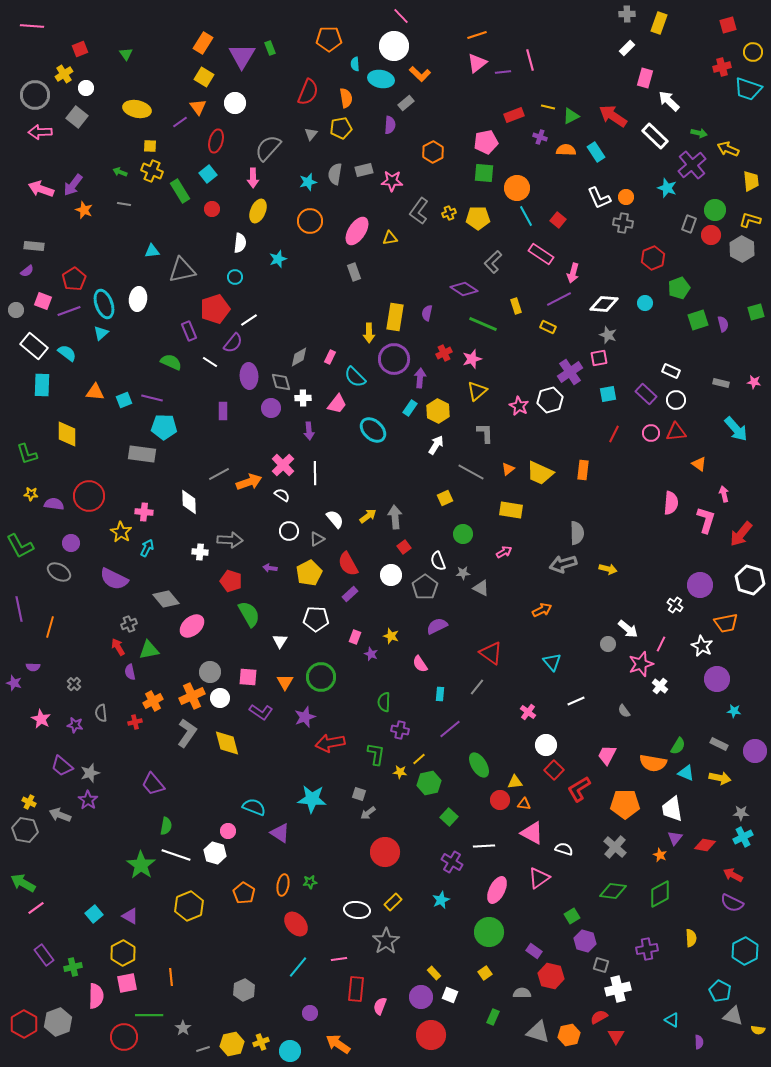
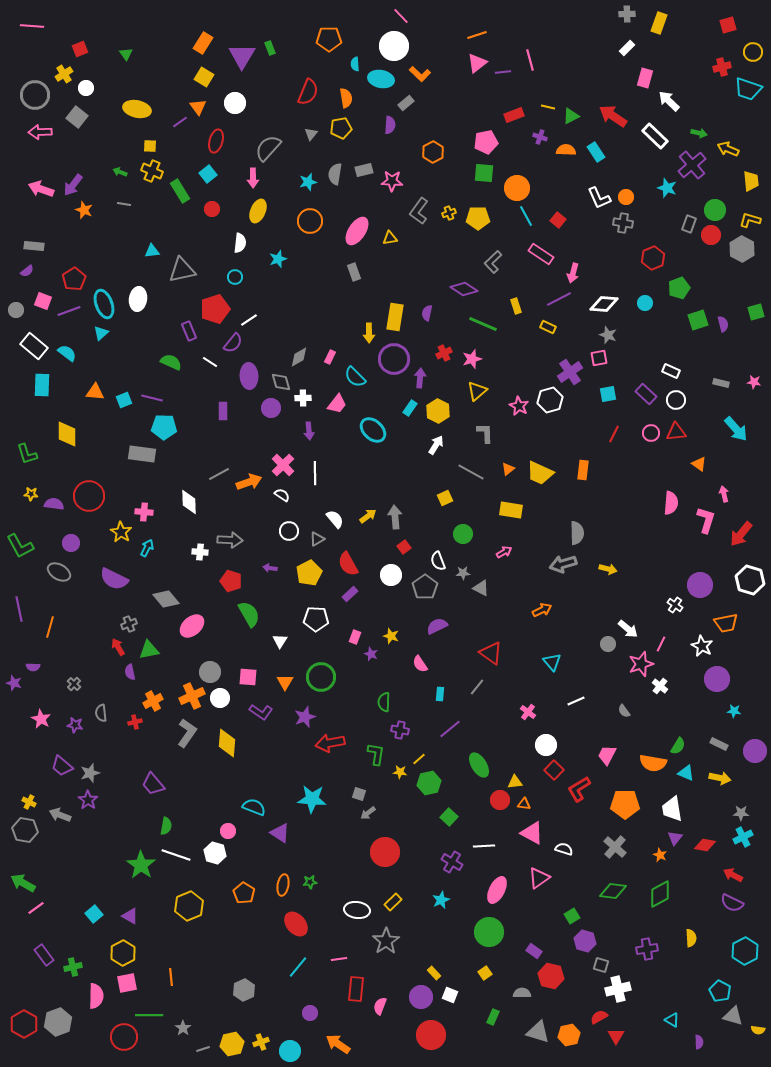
yellow diamond at (227, 743): rotated 20 degrees clockwise
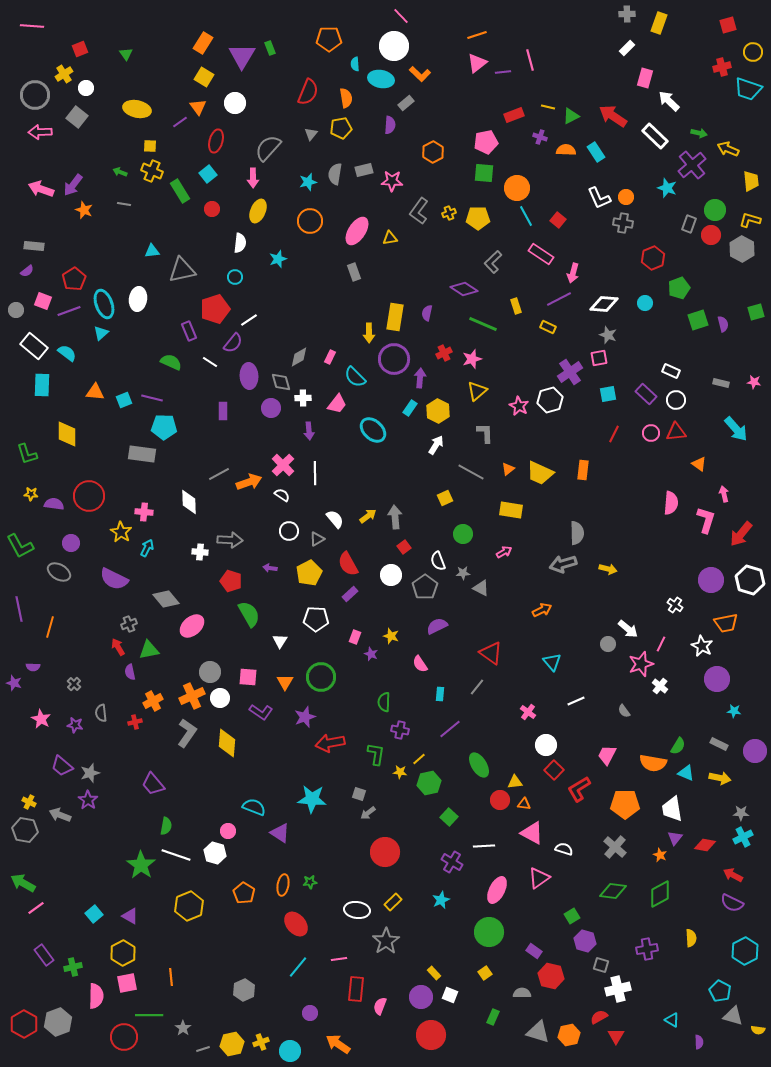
purple circle at (700, 585): moved 11 px right, 5 px up
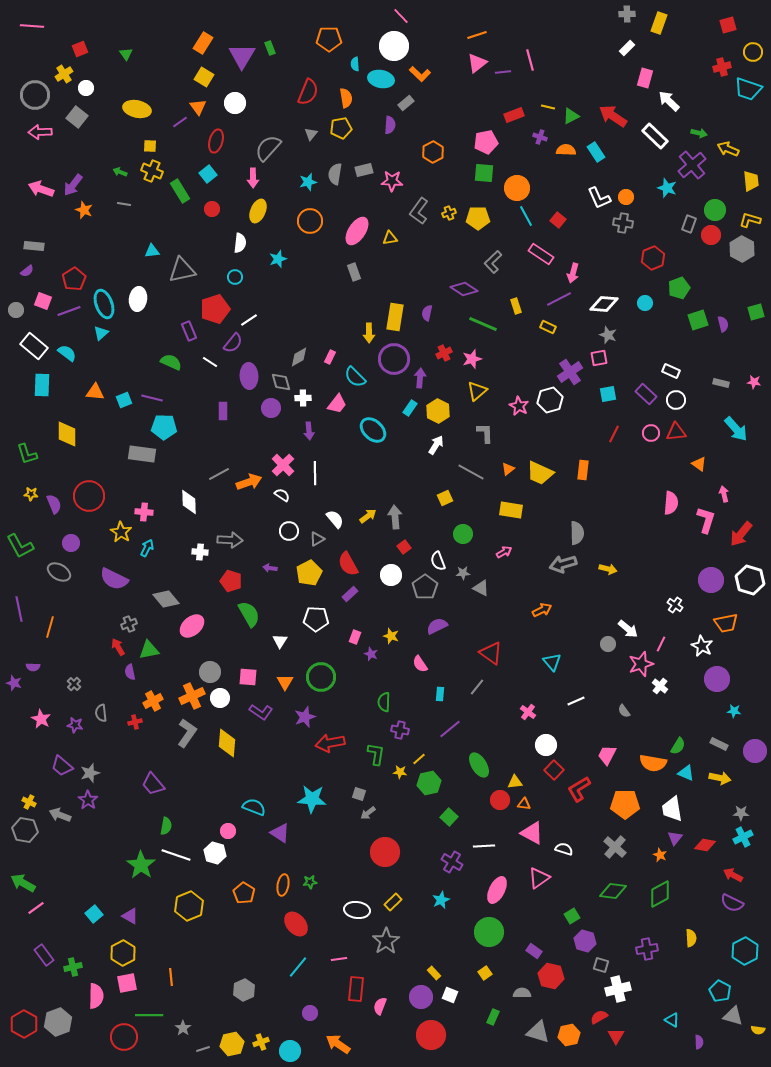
purple semicircle at (54, 504): rotated 60 degrees clockwise
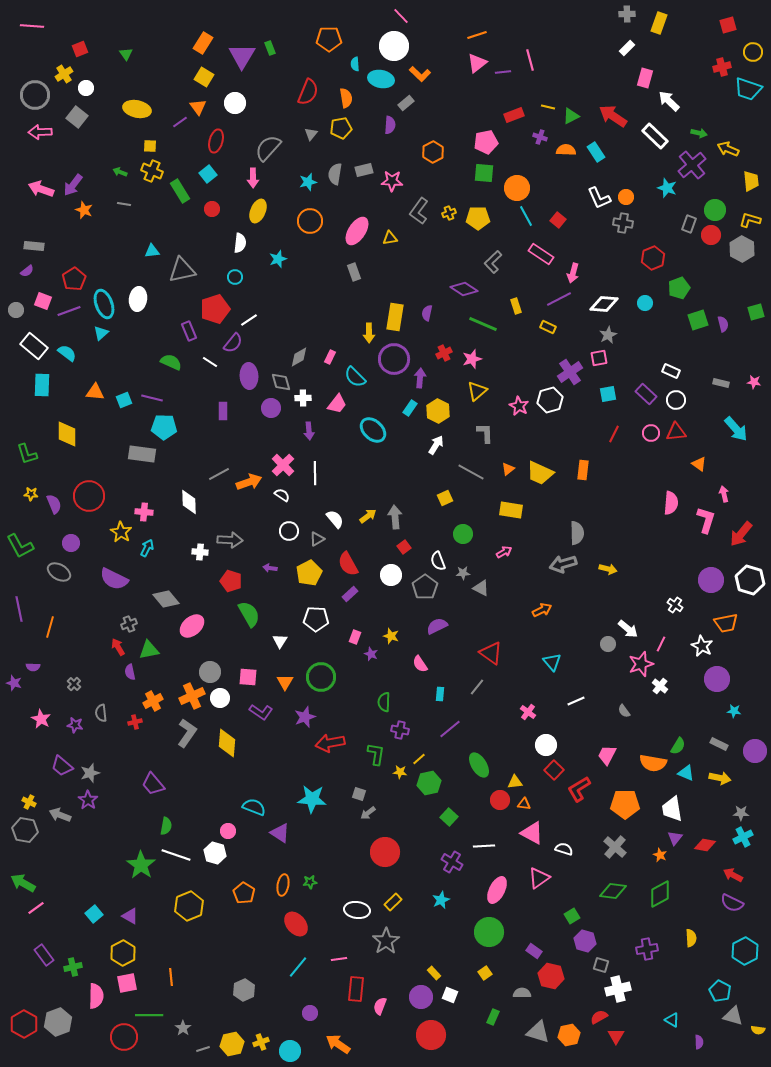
gray star at (608, 335): rotated 24 degrees clockwise
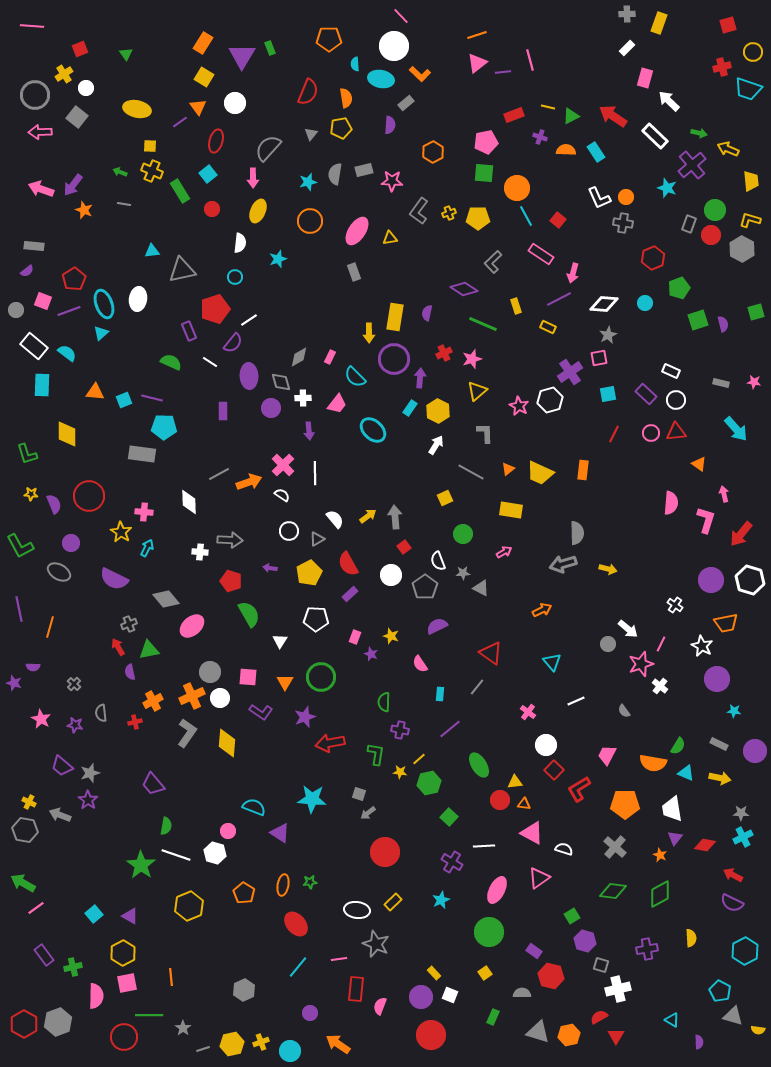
gray star at (386, 941): moved 10 px left, 3 px down; rotated 16 degrees counterclockwise
